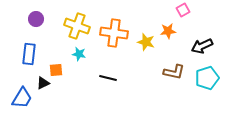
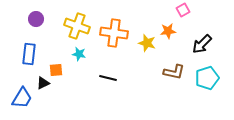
yellow star: moved 1 px right, 1 px down
black arrow: moved 2 px up; rotated 20 degrees counterclockwise
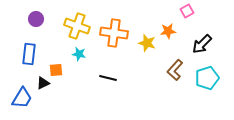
pink square: moved 4 px right, 1 px down
brown L-shape: moved 1 px right, 2 px up; rotated 120 degrees clockwise
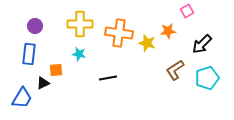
purple circle: moved 1 px left, 7 px down
yellow cross: moved 3 px right, 2 px up; rotated 20 degrees counterclockwise
orange cross: moved 5 px right
brown L-shape: rotated 15 degrees clockwise
black line: rotated 24 degrees counterclockwise
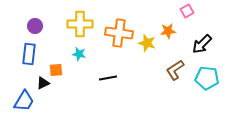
cyan pentagon: rotated 25 degrees clockwise
blue trapezoid: moved 2 px right, 3 px down
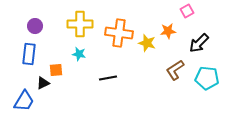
black arrow: moved 3 px left, 1 px up
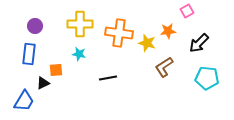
brown L-shape: moved 11 px left, 3 px up
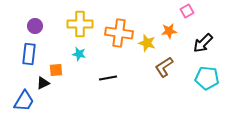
orange star: moved 1 px right
black arrow: moved 4 px right
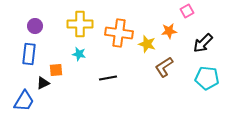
yellow star: moved 1 px down
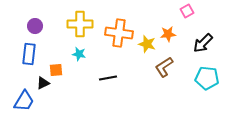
orange star: moved 1 px left, 3 px down
